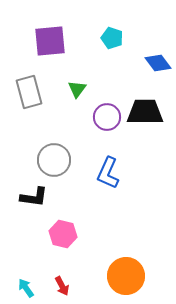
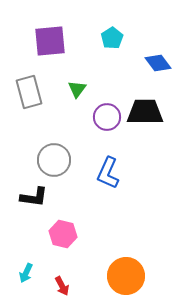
cyan pentagon: rotated 20 degrees clockwise
cyan arrow: moved 15 px up; rotated 120 degrees counterclockwise
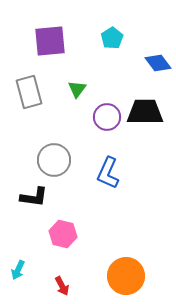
cyan arrow: moved 8 px left, 3 px up
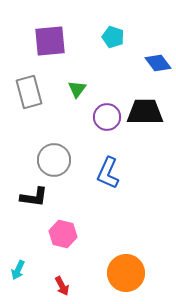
cyan pentagon: moved 1 px right, 1 px up; rotated 20 degrees counterclockwise
orange circle: moved 3 px up
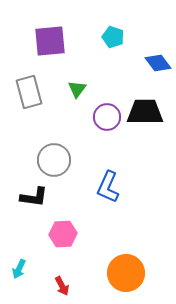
blue L-shape: moved 14 px down
pink hexagon: rotated 16 degrees counterclockwise
cyan arrow: moved 1 px right, 1 px up
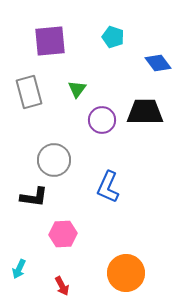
purple circle: moved 5 px left, 3 px down
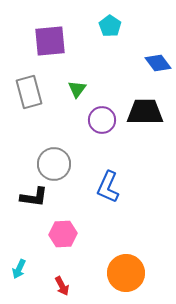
cyan pentagon: moved 3 px left, 11 px up; rotated 15 degrees clockwise
gray circle: moved 4 px down
